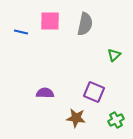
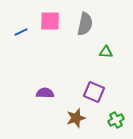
blue line: rotated 40 degrees counterclockwise
green triangle: moved 8 px left, 3 px up; rotated 48 degrees clockwise
brown star: rotated 24 degrees counterclockwise
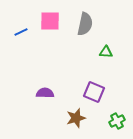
green cross: moved 1 px right, 1 px down
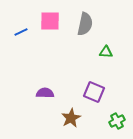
brown star: moved 5 px left; rotated 12 degrees counterclockwise
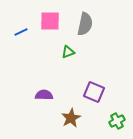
green triangle: moved 38 px left; rotated 24 degrees counterclockwise
purple semicircle: moved 1 px left, 2 px down
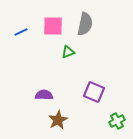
pink square: moved 3 px right, 5 px down
brown star: moved 13 px left, 2 px down
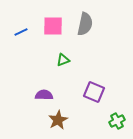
green triangle: moved 5 px left, 8 px down
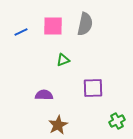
purple square: moved 1 px left, 4 px up; rotated 25 degrees counterclockwise
brown star: moved 5 px down
